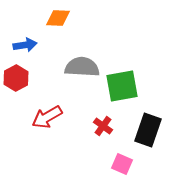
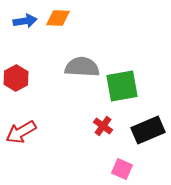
blue arrow: moved 24 px up
red arrow: moved 26 px left, 15 px down
black rectangle: rotated 48 degrees clockwise
pink square: moved 5 px down
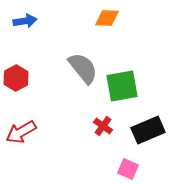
orange diamond: moved 49 px right
gray semicircle: moved 1 px right, 1 px down; rotated 48 degrees clockwise
pink square: moved 6 px right
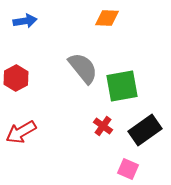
black rectangle: moved 3 px left; rotated 12 degrees counterclockwise
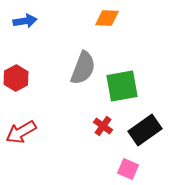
gray semicircle: rotated 60 degrees clockwise
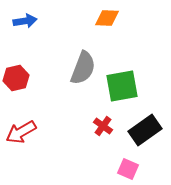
red hexagon: rotated 15 degrees clockwise
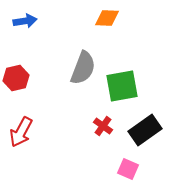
red arrow: rotated 32 degrees counterclockwise
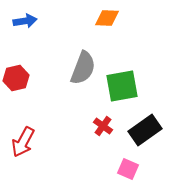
red arrow: moved 2 px right, 10 px down
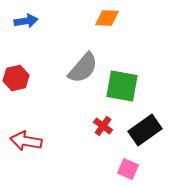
blue arrow: moved 1 px right
gray semicircle: rotated 20 degrees clockwise
green square: rotated 20 degrees clockwise
red arrow: moved 3 px right, 1 px up; rotated 72 degrees clockwise
